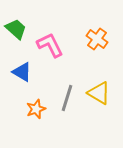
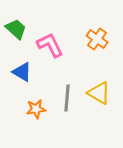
gray line: rotated 12 degrees counterclockwise
orange star: rotated 12 degrees clockwise
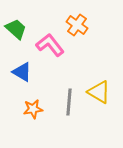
orange cross: moved 20 px left, 14 px up
pink L-shape: rotated 12 degrees counterclockwise
yellow triangle: moved 1 px up
gray line: moved 2 px right, 4 px down
orange star: moved 3 px left
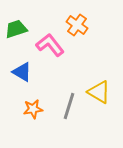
green trapezoid: rotated 60 degrees counterclockwise
gray line: moved 4 px down; rotated 12 degrees clockwise
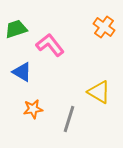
orange cross: moved 27 px right, 2 px down
gray line: moved 13 px down
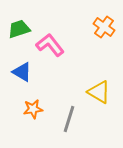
green trapezoid: moved 3 px right
